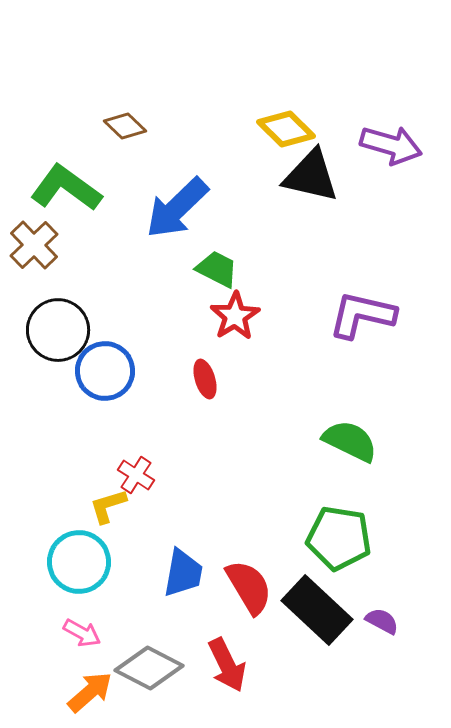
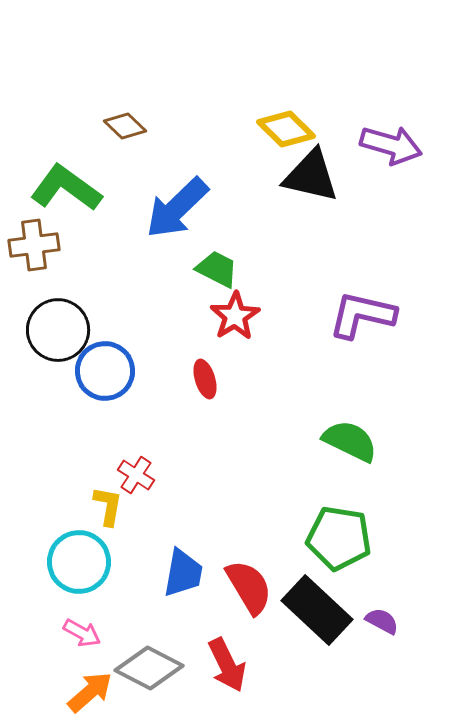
brown cross: rotated 36 degrees clockwise
yellow L-shape: rotated 117 degrees clockwise
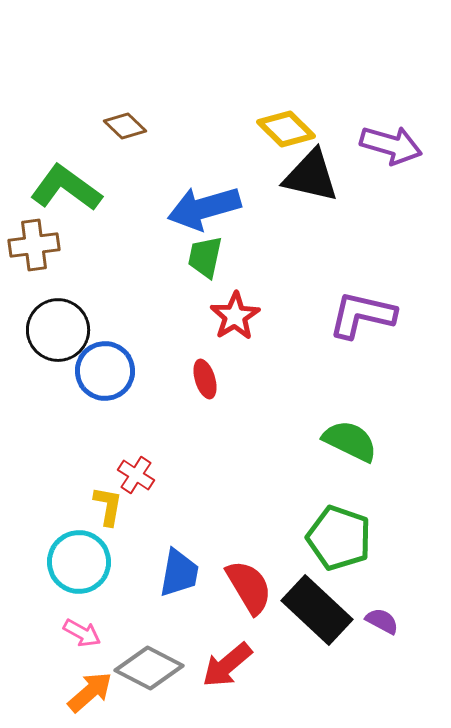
blue arrow: moved 27 px right; rotated 28 degrees clockwise
green trapezoid: moved 12 px left, 12 px up; rotated 105 degrees counterclockwise
green pentagon: rotated 10 degrees clockwise
blue trapezoid: moved 4 px left
red arrow: rotated 76 degrees clockwise
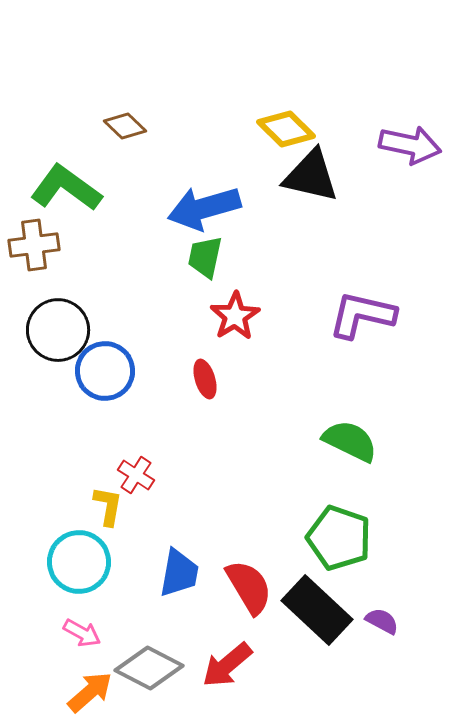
purple arrow: moved 19 px right; rotated 4 degrees counterclockwise
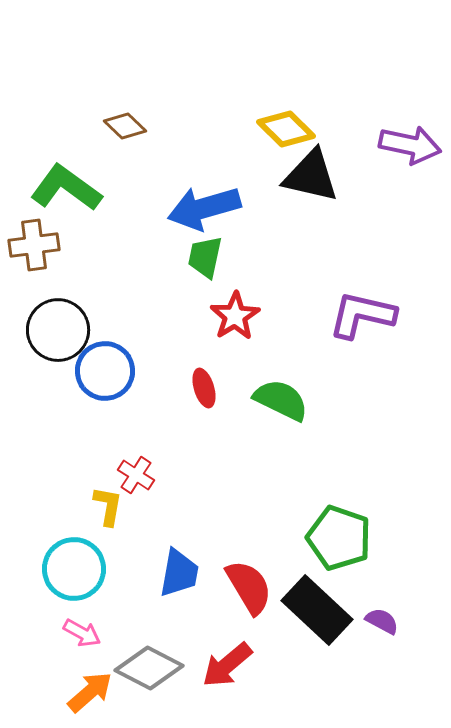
red ellipse: moved 1 px left, 9 px down
green semicircle: moved 69 px left, 41 px up
cyan circle: moved 5 px left, 7 px down
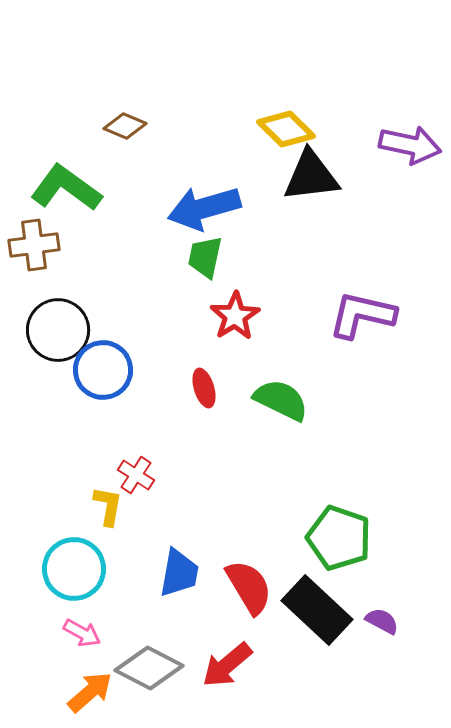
brown diamond: rotated 21 degrees counterclockwise
black triangle: rotated 20 degrees counterclockwise
blue circle: moved 2 px left, 1 px up
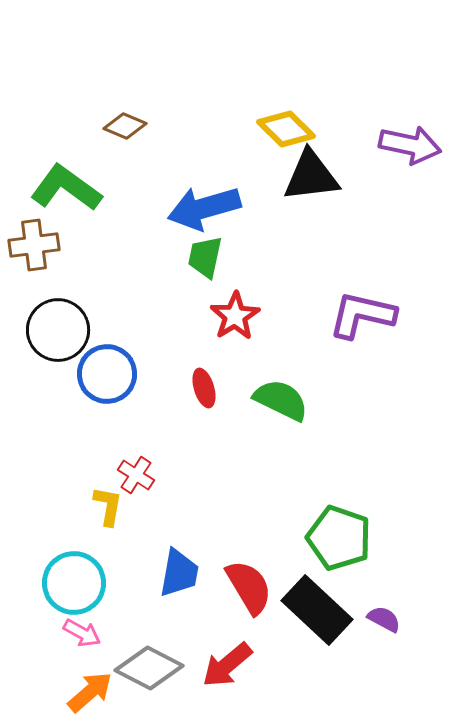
blue circle: moved 4 px right, 4 px down
cyan circle: moved 14 px down
purple semicircle: moved 2 px right, 2 px up
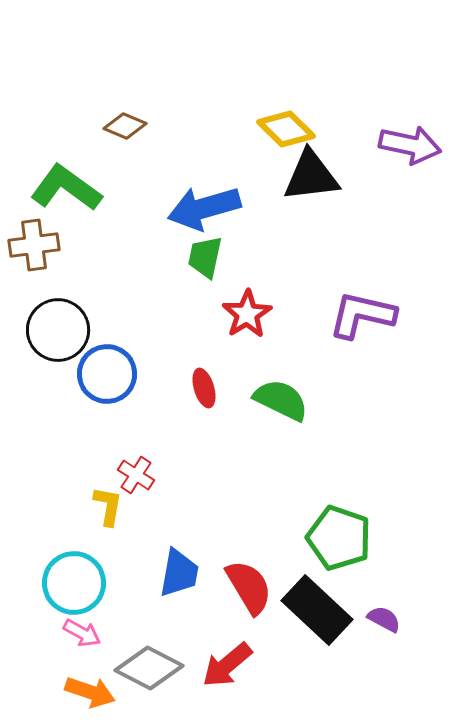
red star: moved 12 px right, 2 px up
orange arrow: rotated 60 degrees clockwise
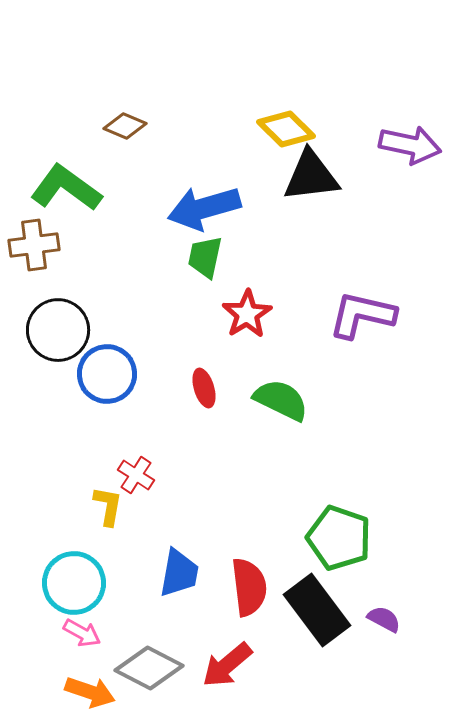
red semicircle: rotated 24 degrees clockwise
black rectangle: rotated 10 degrees clockwise
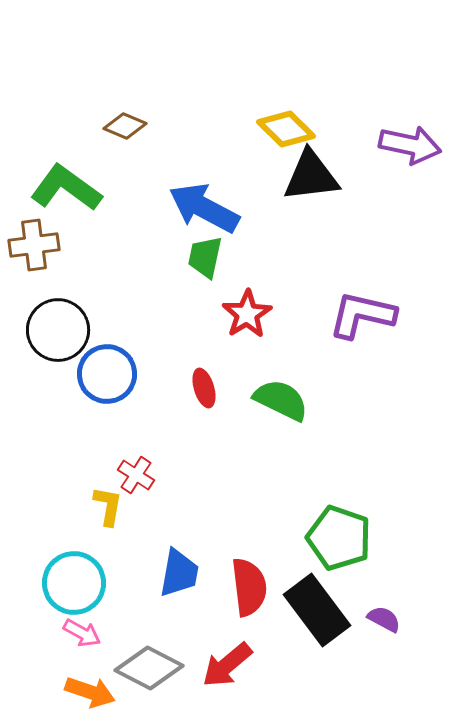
blue arrow: rotated 44 degrees clockwise
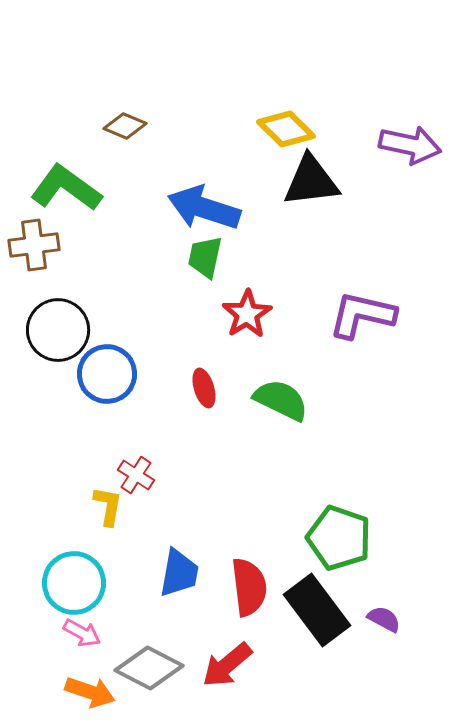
black triangle: moved 5 px down
blue arrow: rotated 10 degrees counterclockwise
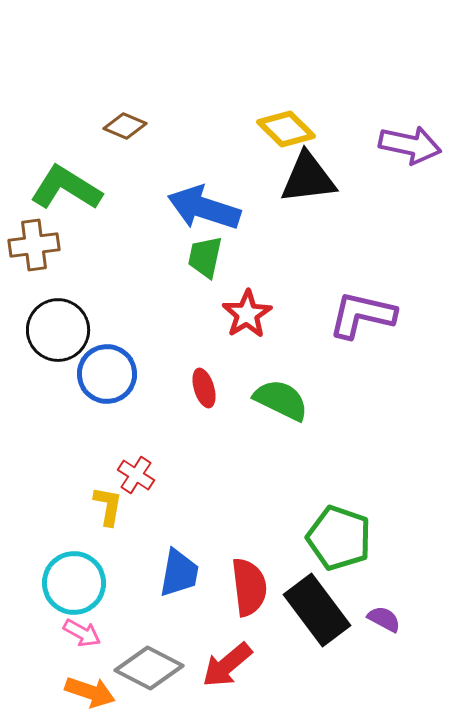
black triangle: moved 3 px left, 3 px up
green L-shape: rotated 4 degrees counterclockwise
